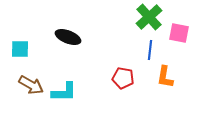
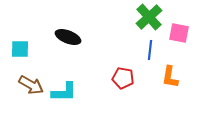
orange L-shape: moved 5 px right
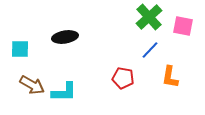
pink square: moved 4 px right, 7 px up
black ellipse: moved 3 px left; rotated 30 degrees counterclockwise
blue line: rotated 36 degrees clockwise
brown arrow: moved 1 px right
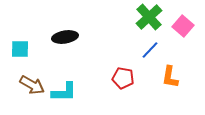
pink square: rotated 30 degrees clockwise
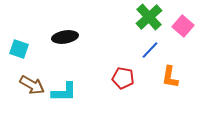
cyan square: moved 1 px left; rotated 18 degrees clockwise
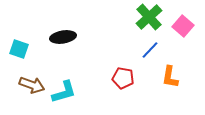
black ellipse: moved 2 px left
brown arrow: rotated 10 degrees counterclockwise
cyan L-shape: rotated 16 degrees counterclockwise
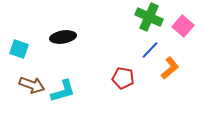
green cross: rotated 24 degrees counterclockwise
orange L-shape: moved 9 px up; rotated 140 degrees counterclockwise
cyan L-shape: moved 1 px left, 1 px up
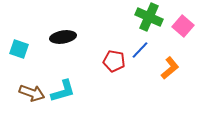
blue line: moved 10 px left
red pentagon: moved 9 px left, 17 px up
brown arrow: moved 8 px down
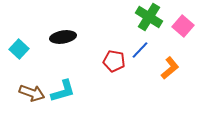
green cross: rotated 8 degrees clockwise
cyan square: rotated 24 degrees clockwise
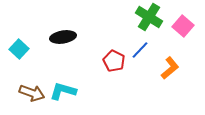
red pentagon: rotated 15 degrees clockwise
cyan L-shape: rotated 148 degrees counterclockwise
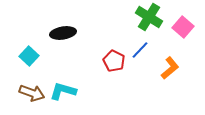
pink square: moved 1 px down
black ellipse: moved 4 px up
cyan square: moved 10 px right, 7 px down
